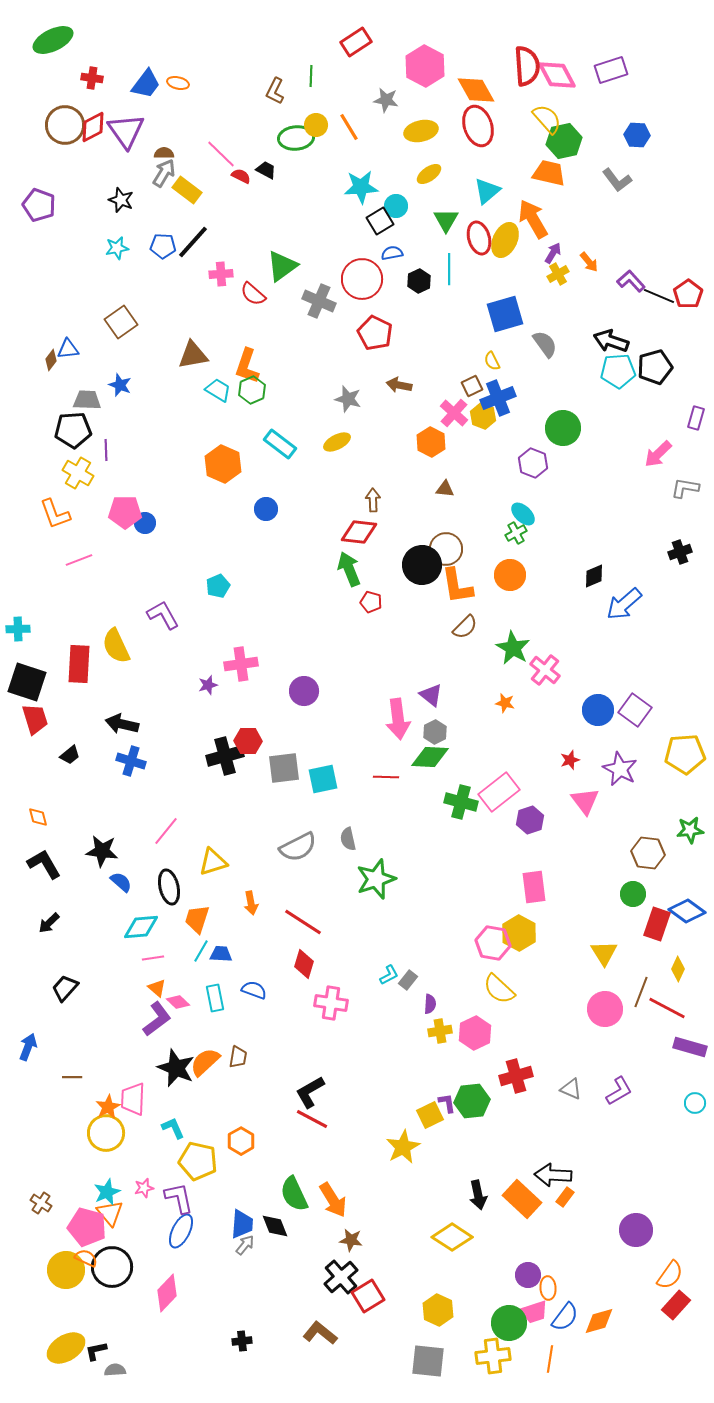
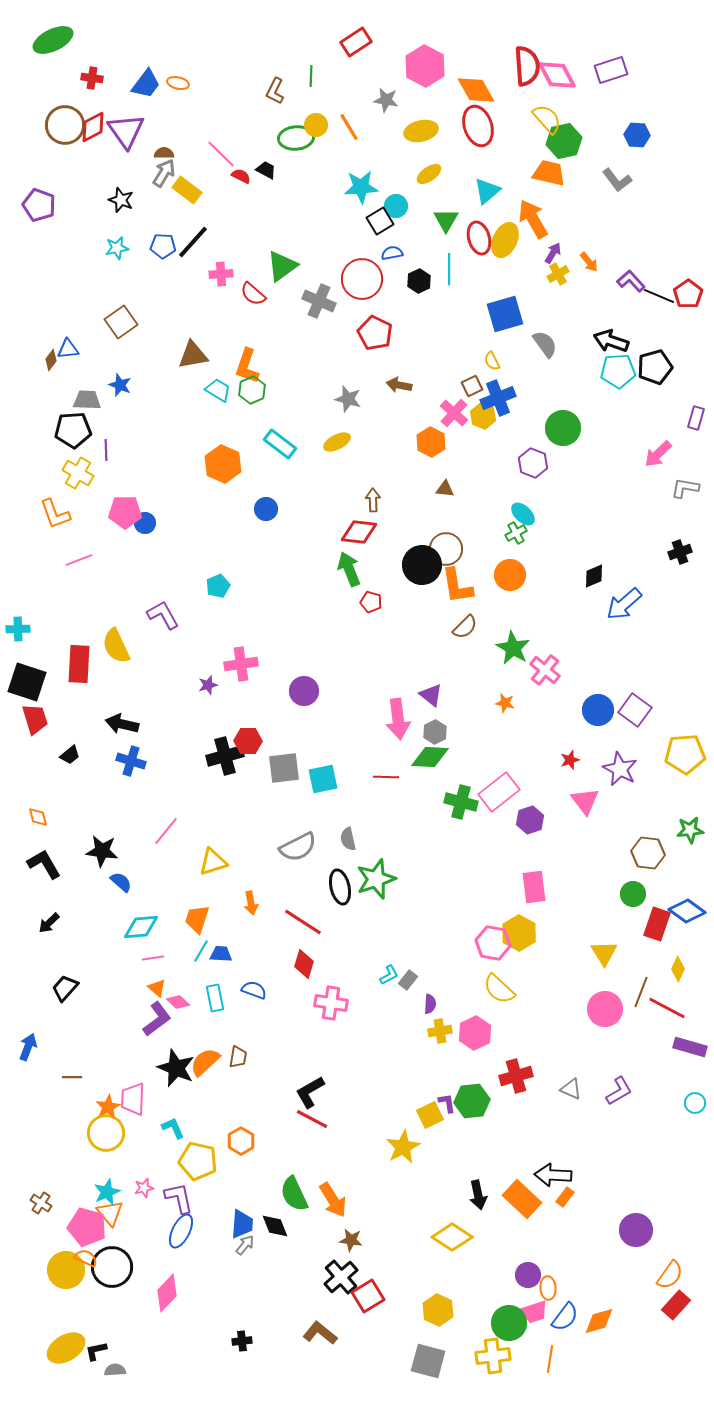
black ellipse at (169, 887): moved 171 px right
gray square at (428, 1361): rotated 9 degrees clockwise
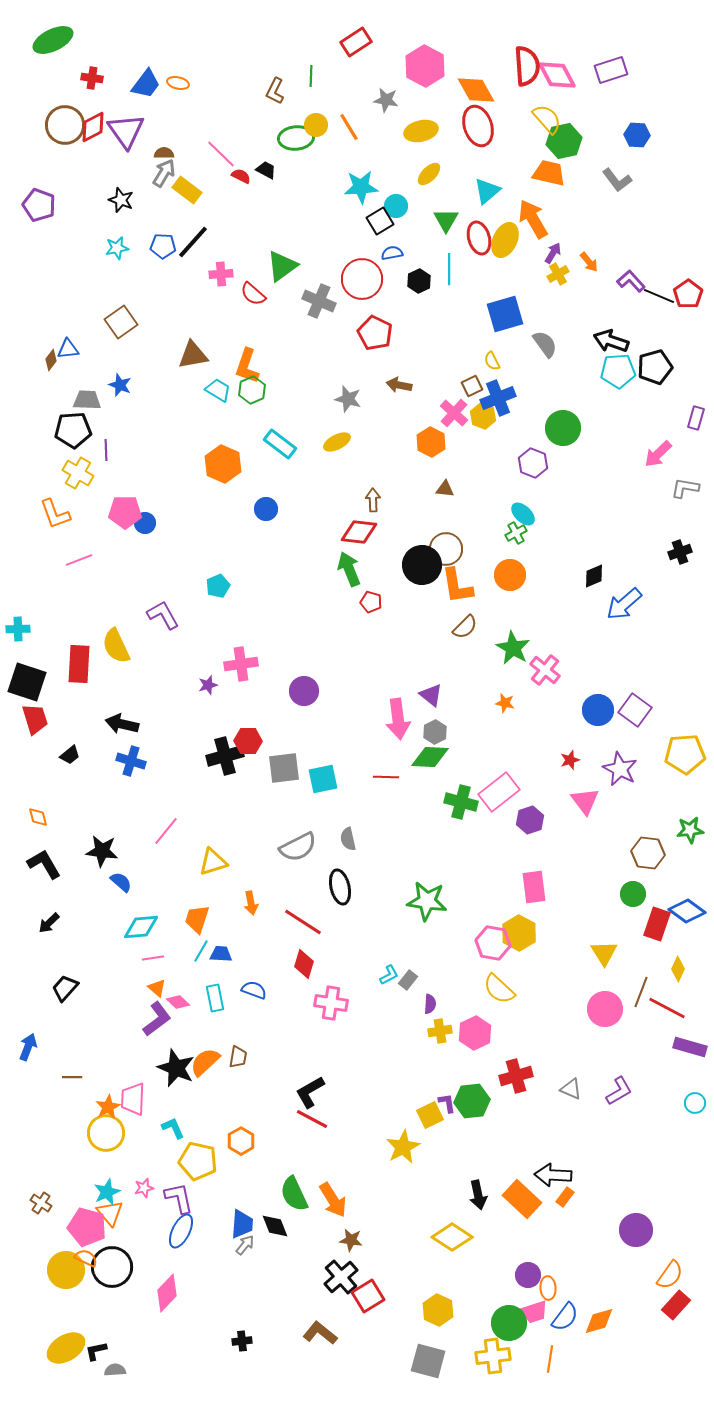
yellow ellipse at (429, 174): rotated 10 degrees counterclockwise
green star at (376, 879): moved 51 px right, 22 px down; rotated 27 degrees clockwise
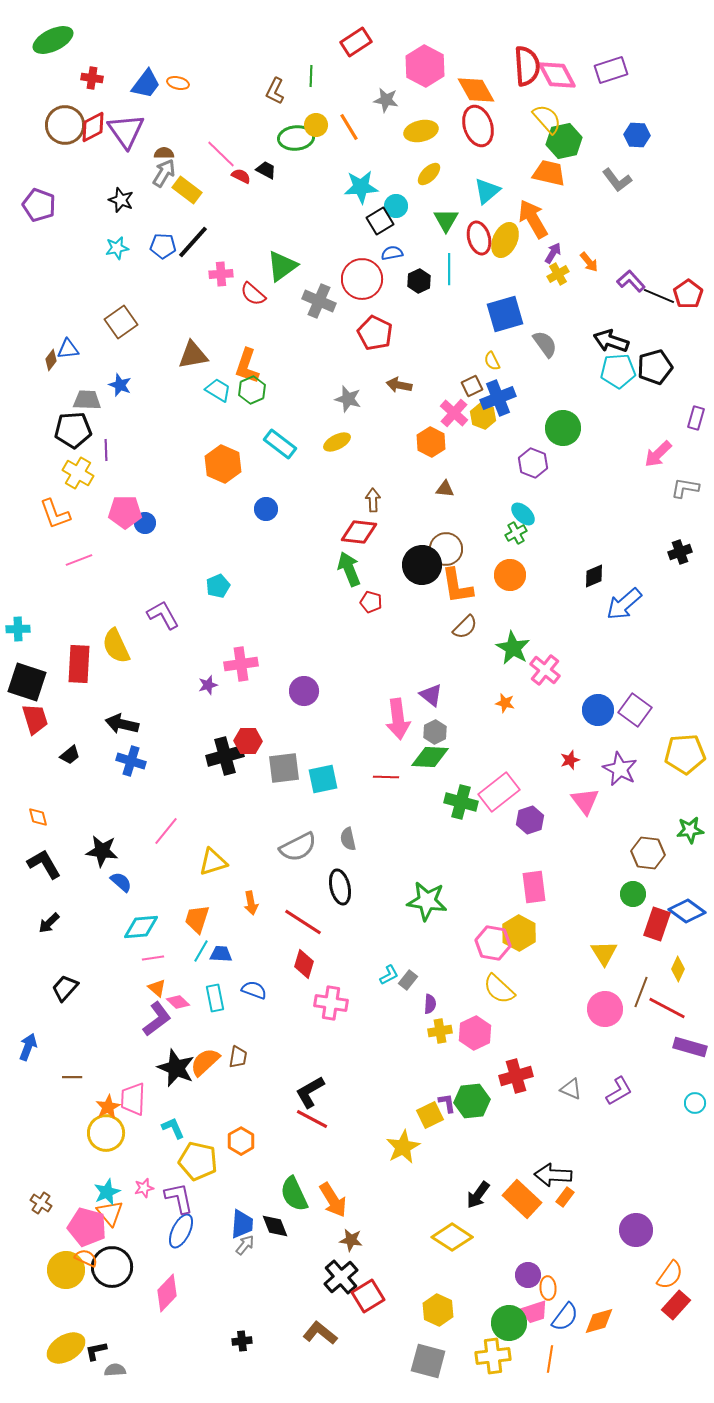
black arrow at (478, 1195): rotated 48 degrees clockwise
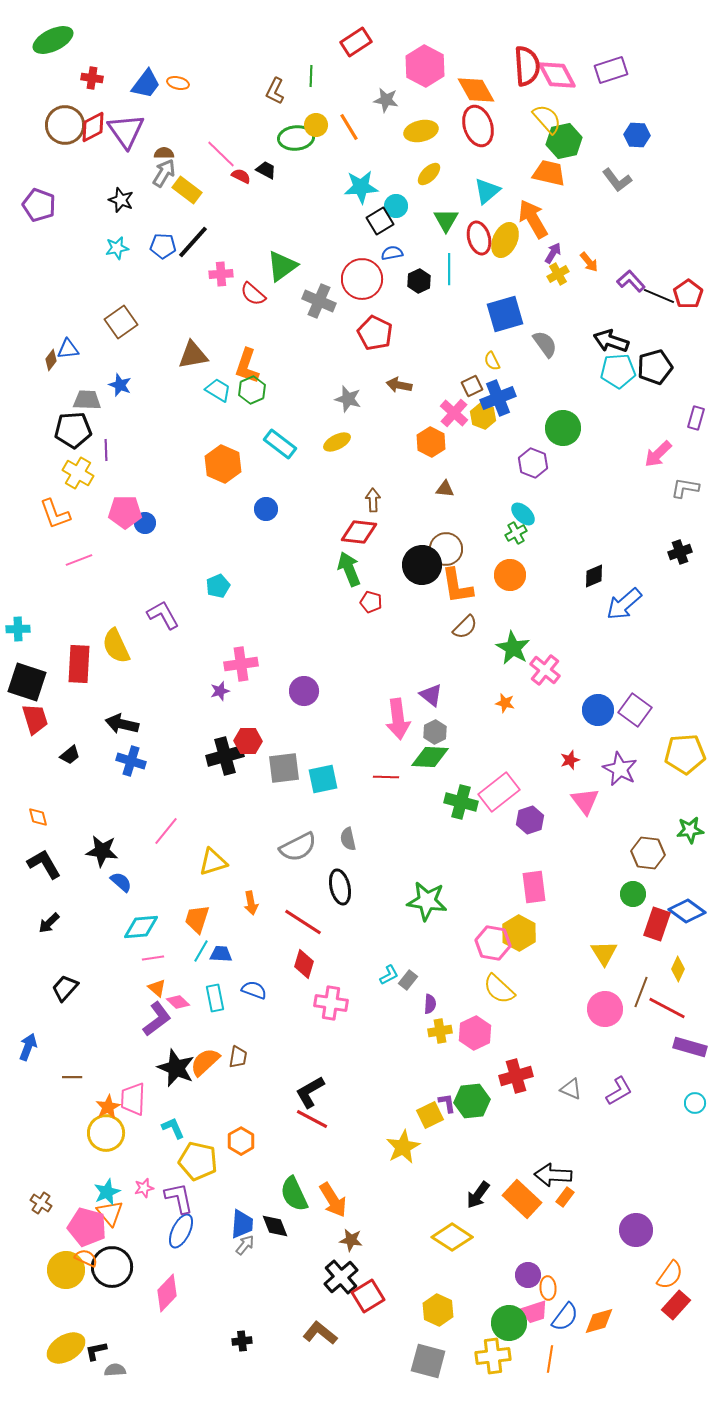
purple star at (208, 685): moved 12 px right, 6 px down
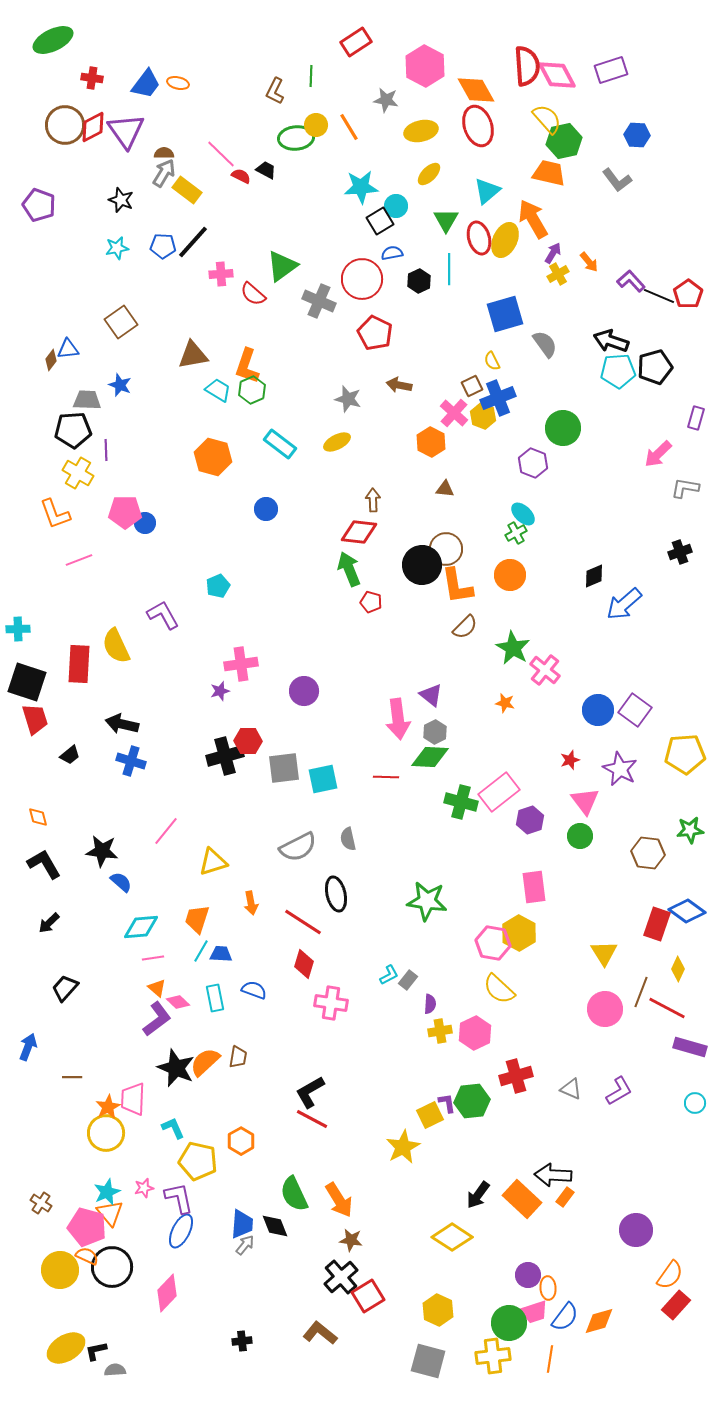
orange hexagon at (223, 464): moved 10 px left, 7 px up; rotated 9 degrees counterclockwise
black ellipse at (340, 887): moved 4 px left, 7 px down
green circle at (633, 894): moved 53 px left, 58 px up
orange arrow at (333, 1200): moved 6 px right
orange semicircle at (86, 1258): moved 1 px right, 2 px up
yellow circle at (66, 1270): moved 6 px left
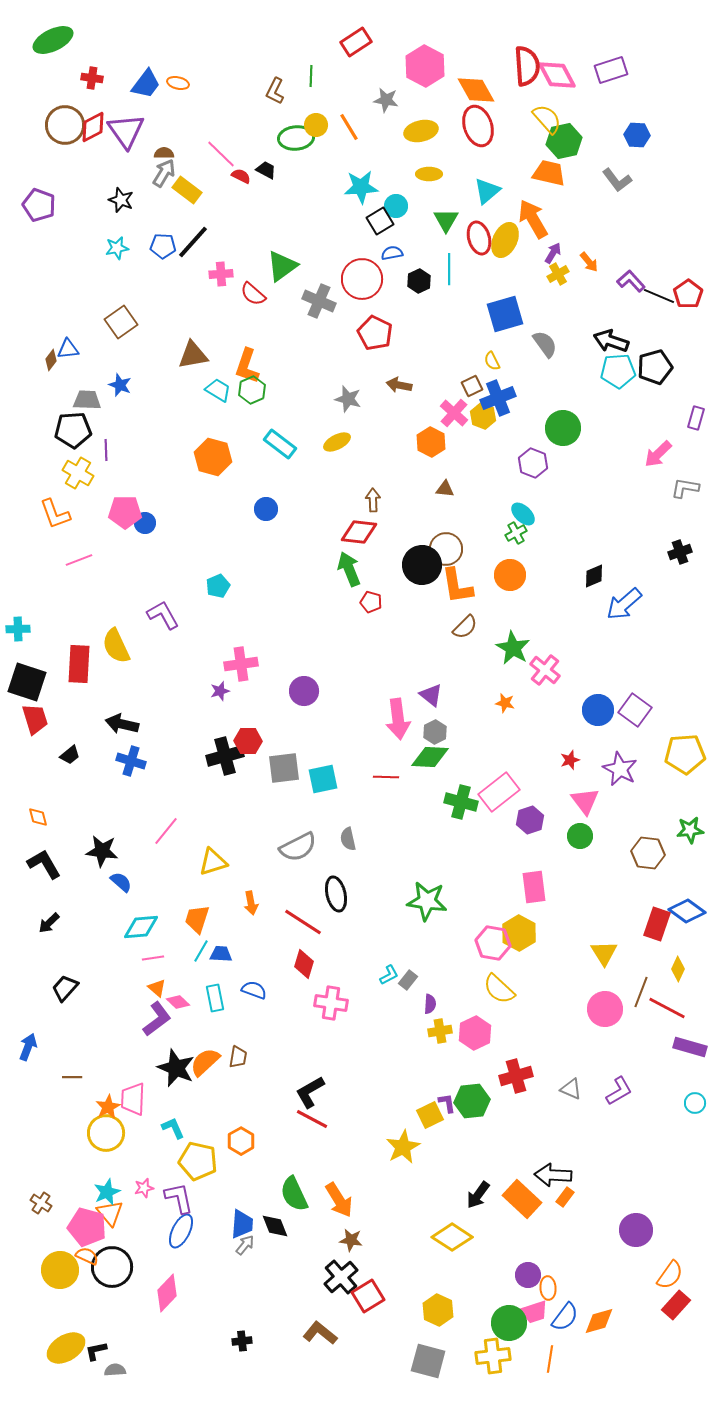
yellow ellipse at (429, 174): rotated 45 degrees clockwise
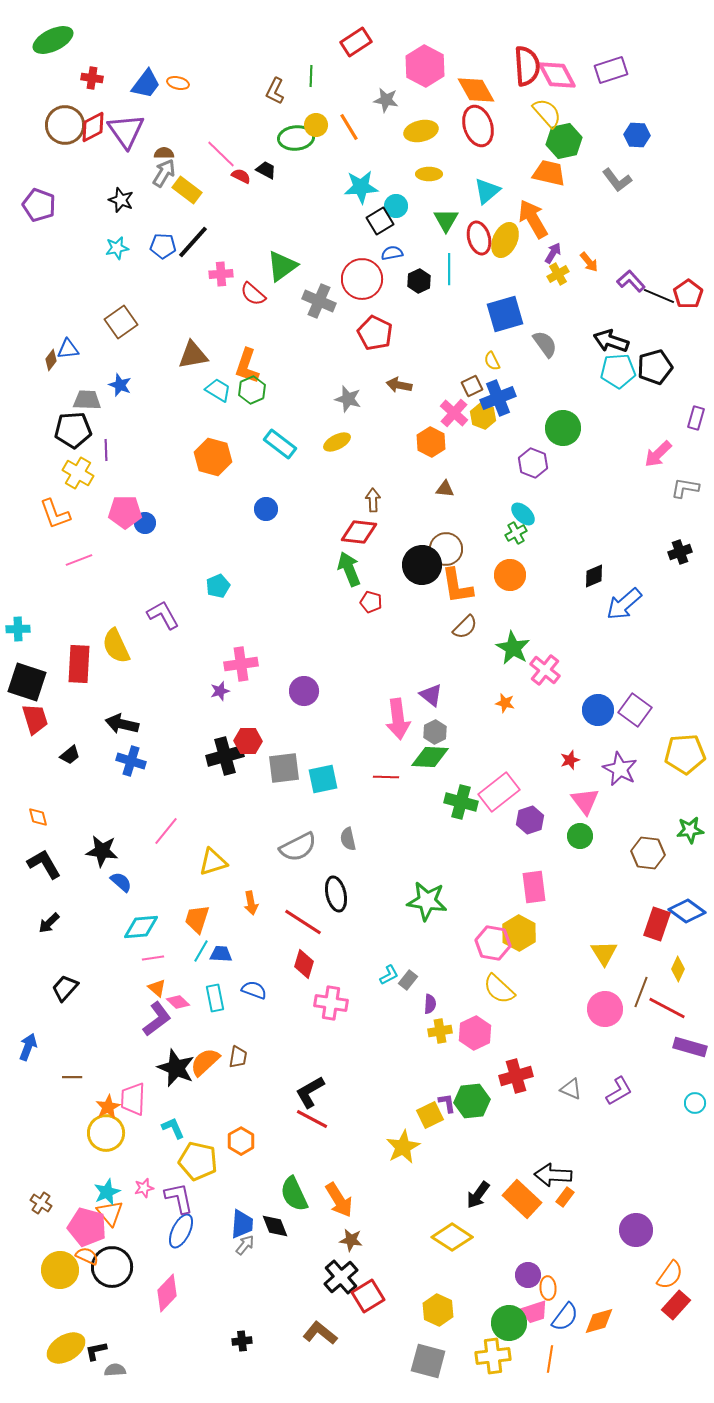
yellow semicircle at (547, 119): moved 6 px up
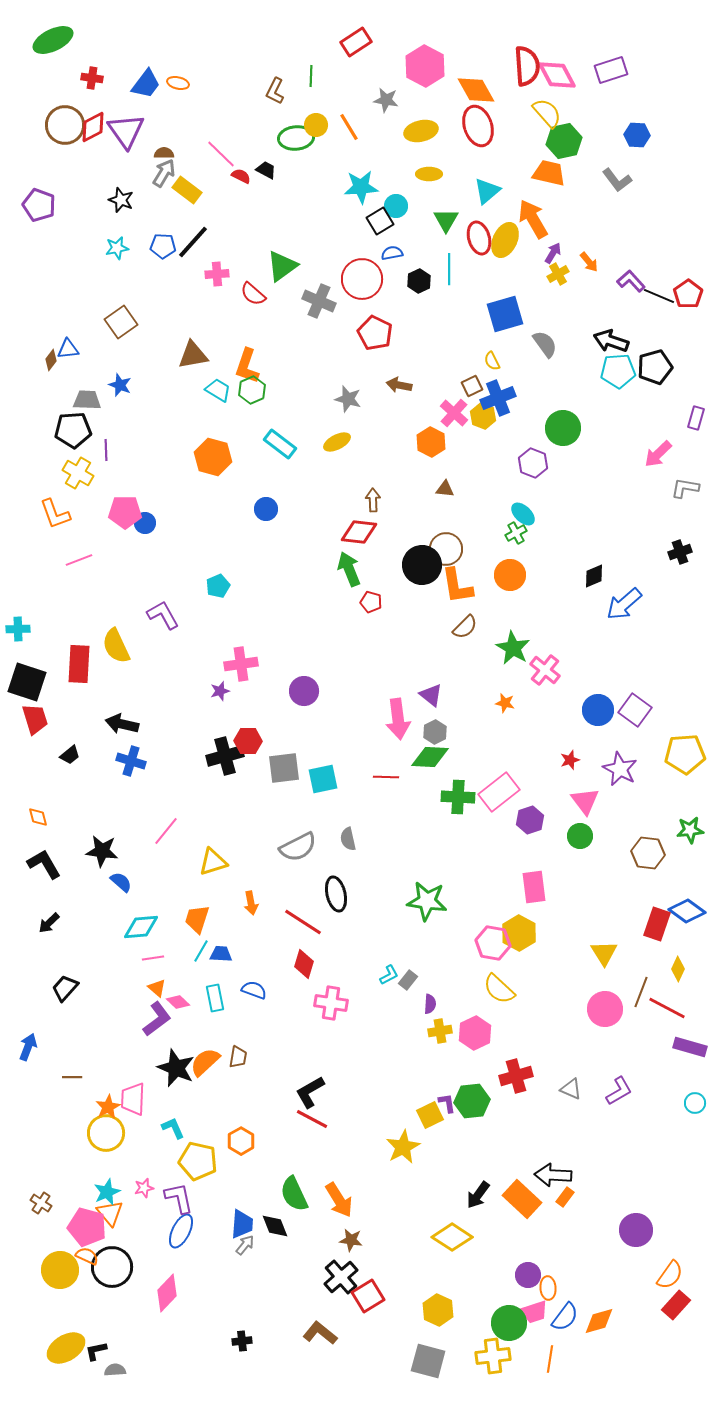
pink cross at (221, 274): moved 4 px left
green cross at (461, 802): moved 3 px left, 5 px up; rotated 12 degrees counterclockwise
